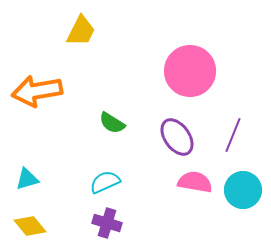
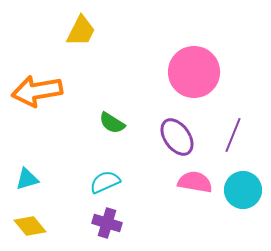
pink circle: moved 4 px right, 1 px down
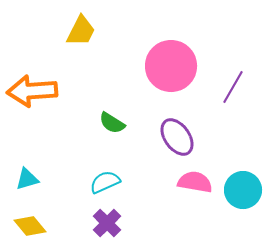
pink circle: moved 23 px left, 6 px up
orange arrow: moved 5 px left; rotated 6 degrees clockwise
purple line: moved 48 px up; rotated 8 degrees clockwise
purple cross: rotated 28 degrees clockwise
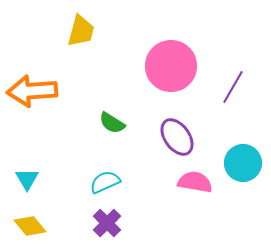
yellow trapezoid: rotated 12 degrees counterclockwise
cyan triangle: rotated 45 degrees counterclockwise
cyan circle: moved 27 px up
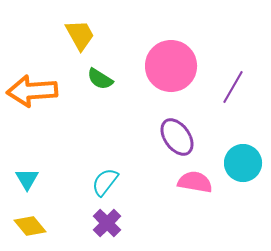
yellow trapezoid: moved 1 px left, 4 px down; rotated 44 degrees counterclockwise
green semicircle: moved 12 px left, 44 px up
cyan semicircle: rotated 28 degrees counterclockwise
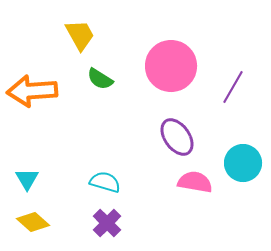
cyan semicircle: rotated 68 degrees clockwise
yellow diamond: moved 3 px right, 4 px up; rotated 8 degrees counterclockwise
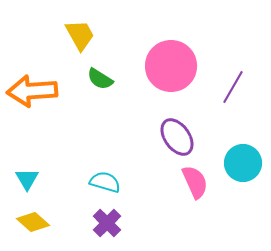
pink semicircle: rotated 56 degrees clockwise
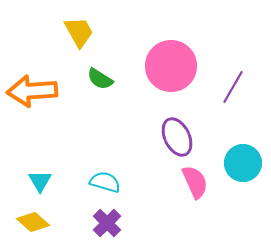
yellow trapezoid: moved 1 px left, 3 px up
purple ellipse: rotated 9 degrees clockwise
cyan triangle: moved 13 px right, 2 px down
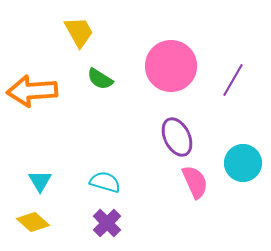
purple line: moved 7 px up
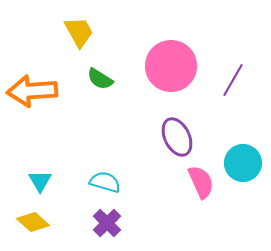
pink semicircle: moved 6 px right
